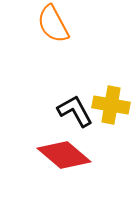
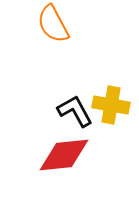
red diamond: rotated 46 degrees counterclockwise
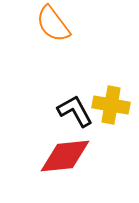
orange semicircle: rotated 9 degrees counterclockwise
red diamond: moved 1 px right, 1 px down
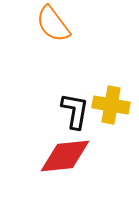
black L-shape: rotated 39 degrees clockwise
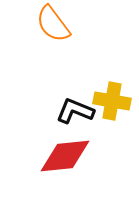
yellow cross: moved 1 px right, 4 px up
black L-shape: rotated 78 degrees counterclockwise
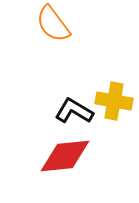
yellow cross: moved 2 px right
black L-shape: moved 1 px left; rotated 9 degrees clockwise
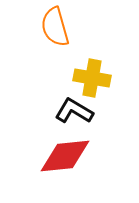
orange semicircle: moved 2 px right, 3 px down; rotated 21 degrees clockwise
yellow cross: moved 22 px left, 23 px up
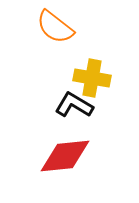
orange semicircle: rotated 36 degrees counterclockwise
black L-shape: moved 6 px up
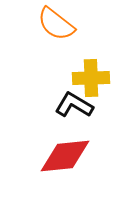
orange semicircle: moved 1 px right, 3 px up
yellow cross: moved 1 px left; rotated 12 degrees counterclockwise
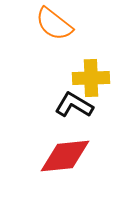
orange semicircle: moved 2 px left
